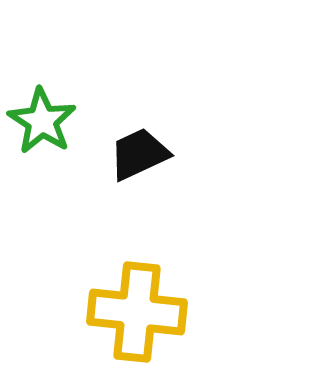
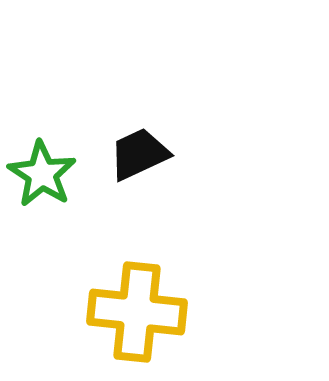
green star: moved 53 px down
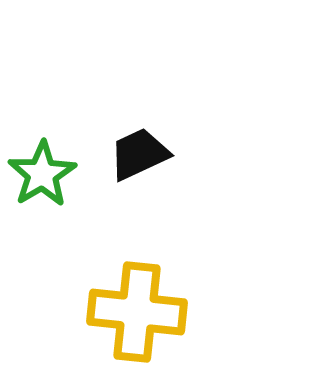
green star: rotated 8 degrees clockwise
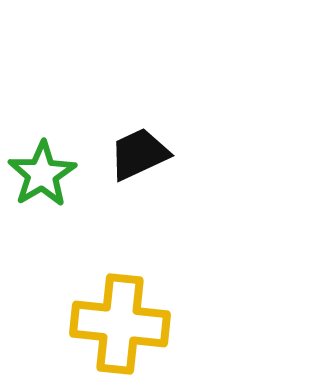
yellow cross: moved 17 px left, 12 px down
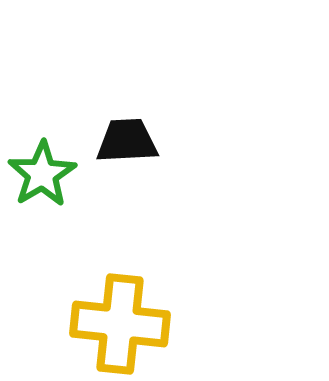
black trapezoid: moved 12 px left, 13 px up; rotated 22 degrees clockwise
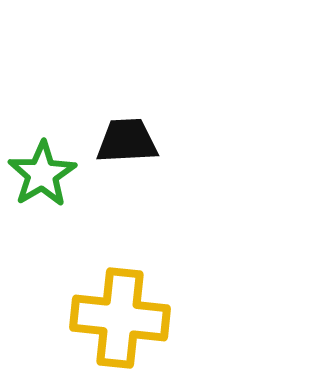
yellow cross: moved 6 px up
